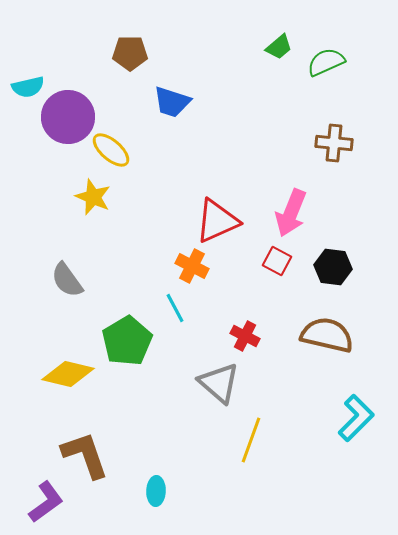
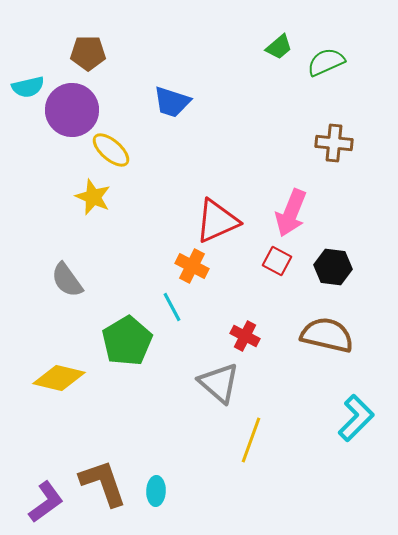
brown pentagon: moved 42 px left
purple circle: moved 4 px right, 7 px up
cyan line: moved 3 px left, 1 px up
yellow diamond: moved 9 px left, 4 px down
brown L-shape: moved 18 px right, 28 px down
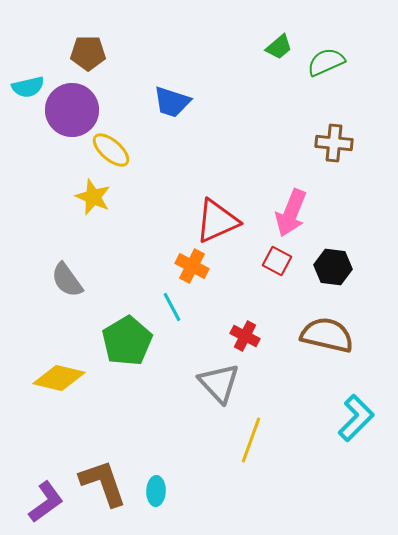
gray triangle: rotated 6 degrees clockwise
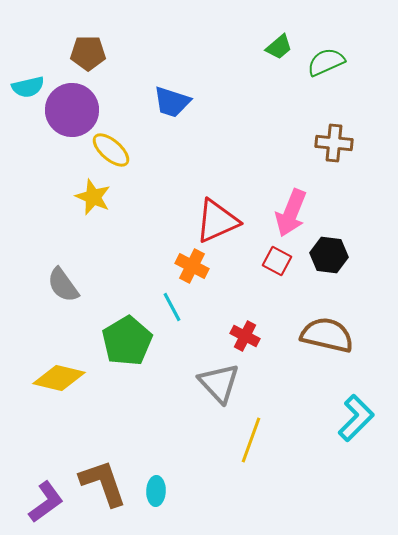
black hexagon: moved 4 px left, 12 px up
gray semicircle: moved 4 px left, 5 px down
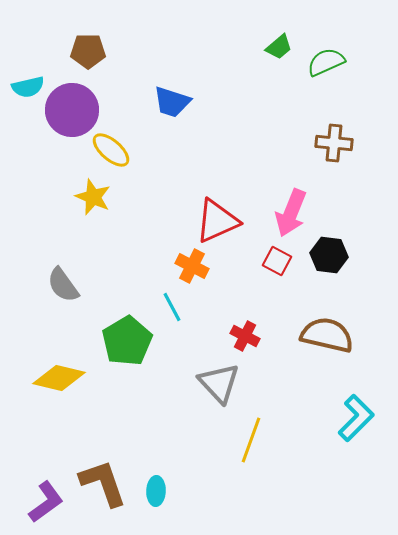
brown pentagon: moved 2 px up
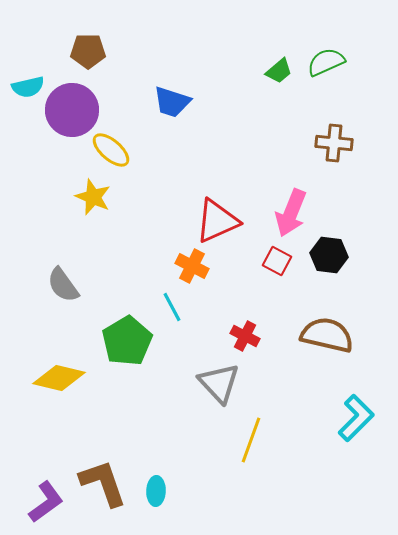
green trapezoid: moved 24 px down
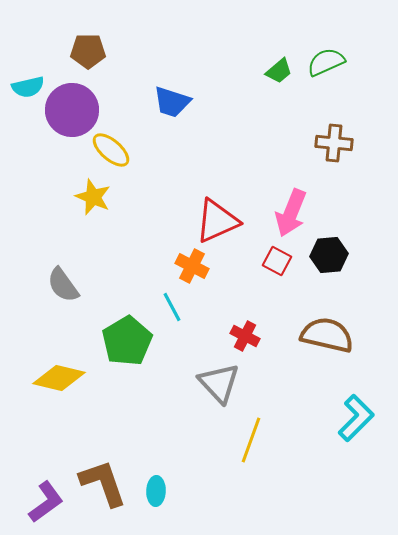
black hexagon: rotated 12 degrees counterclockwise
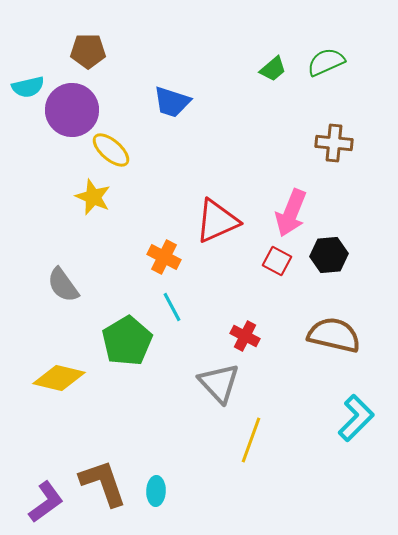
green trapezoid: moved 6 px left, 2 px up
orange cross: moved 28 px left, 9 px up
brown semicircle: moved 7 px right
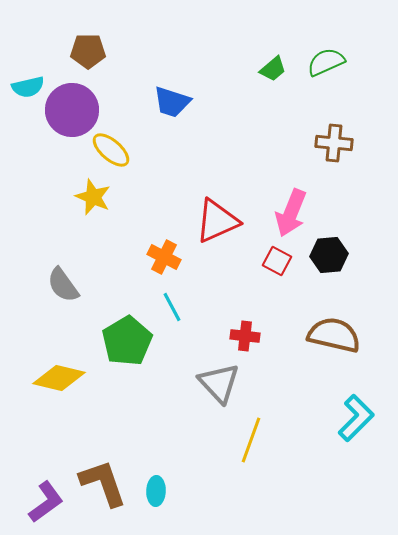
red cross: rotated 20 degrees counterclockwise
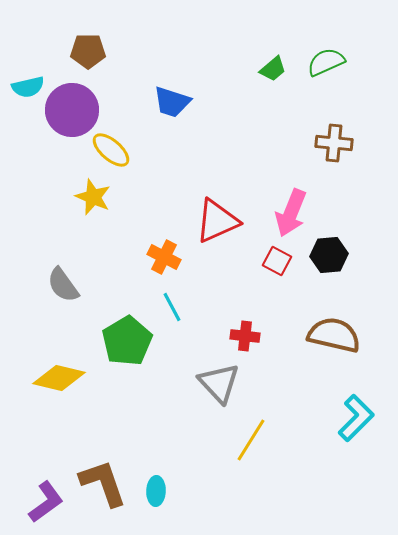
yellow line: rotated 12 degrees clockwise
